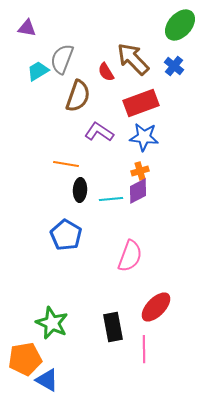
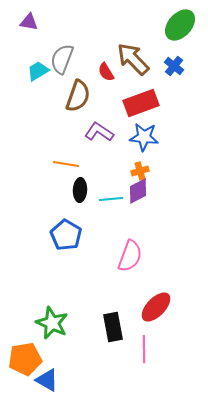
purple triangle: moved 2 px right, 6 px up
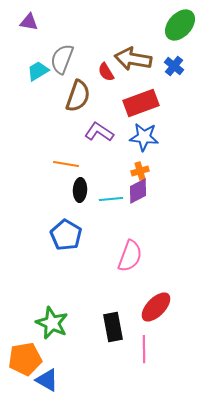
brown arrow: rotated 36 degrees counterclockwise
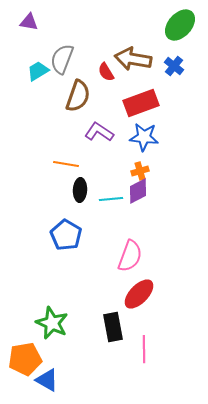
red ellipse: moved 17 px left, 13 px up
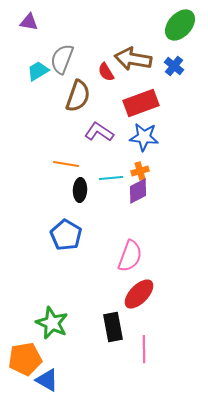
cyan line: moved 21 px up
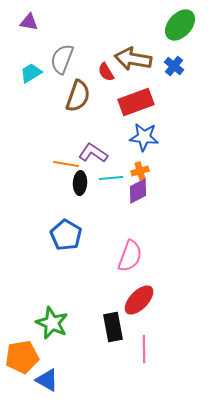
cyan trapezoid: moved 7 px left, 2 px down
red rectangle: moved 5 px left, 1 px up
purple L-shape: moved 6 px left, 21 px down
black ellipse: moved 7 px up
red ellipse: moved 6 px down
orange pentagon: moved 3 px left, 2 px up
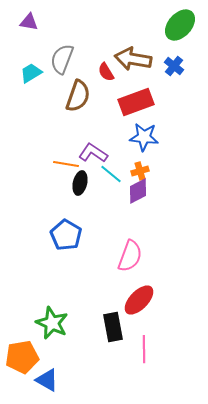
cyan line: moved 4 px up; rotated 45 degrees clockwise
black ellipse: rotated 10 degrees clockwise
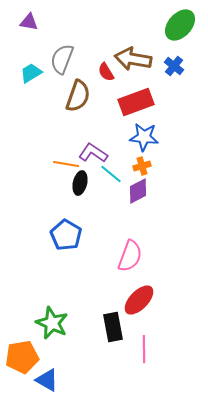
orange cross: moved 2 px right, 5 px up
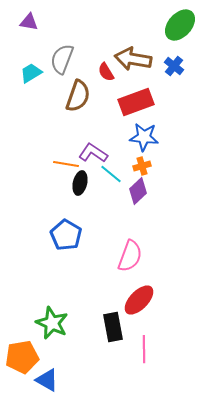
purple diamond: rotated 16 degrees counterclockwise
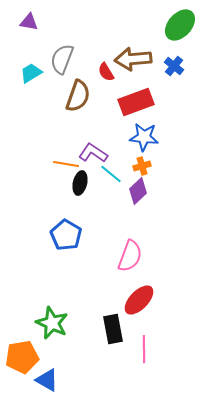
brown arrow: rotated 15 degrees counterclockwise
black rectangle: moved 2 px down
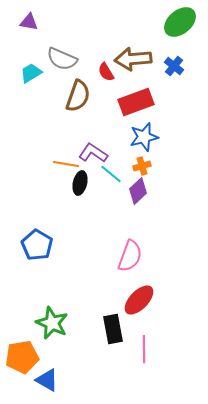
green ellipse: moved 3 px up; rotated 8 degrees clockwise
gray semicircle: rotated 88 degrees counterclockwise
blue star: rotated 20 degrees counterclockwise
blue pentagon: moved 29 px left, 10 px down
